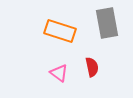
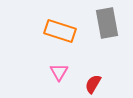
red semicircle: moved 1 px right, 17 px down; rotated 138 degrees counterclockwise
pink triangle: moved 1 px up; rotated 24 degrees clockwise
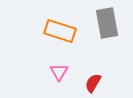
red semicircle: moved 1 px up
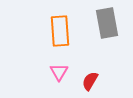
orange rectangle: rotated 68 degrees clockwise
red semicircle: moved 3 px left, 2 px up
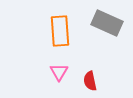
gray rectangle: rotated 56 degrees counterclockwise
red semicircle: rotated 42 degrees counterclockwise
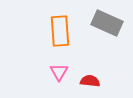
red semicircle: rotated 108 degrees clockwise
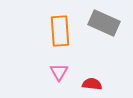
gray rectangle: moved 3 px left
red semicircle: moved 2 px right, 3 px down
